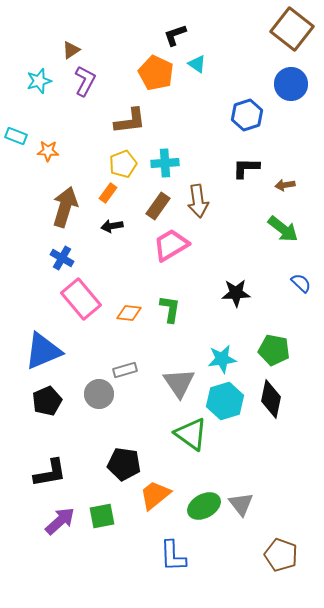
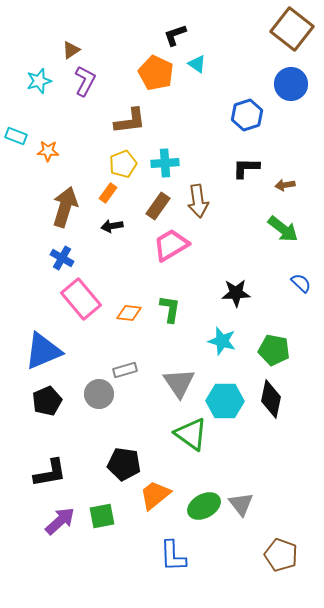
cyan star at (222, 359): moved 18 px up; rotated 24 degrees clockwise
cyan hexagon at (225, 401): rotated 18 degrees clockwise
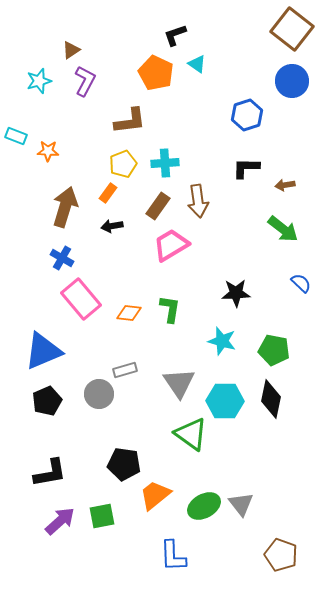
blue circle at (291, 84): moved 1 px right, 3 px up
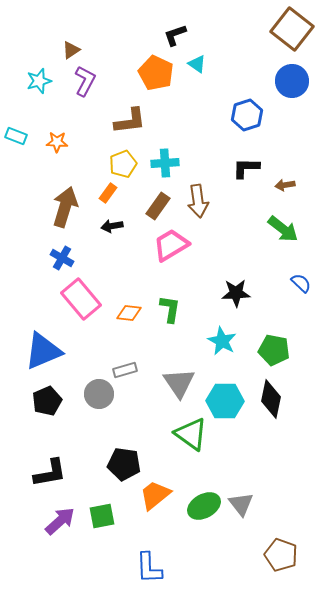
orange star at (48, 151): moved 9 px right, 9 px up
cyan star at (222, 341): rotated 12 degrees clockwise
blue L-shape at (173, 556): moved 24 px left, 12 px down
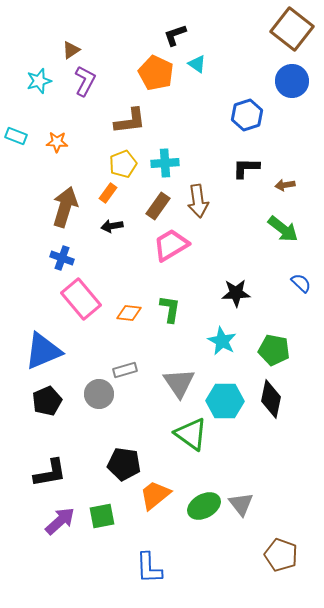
blue cross at (62, 258): rotated 10 degrees counterclockwise
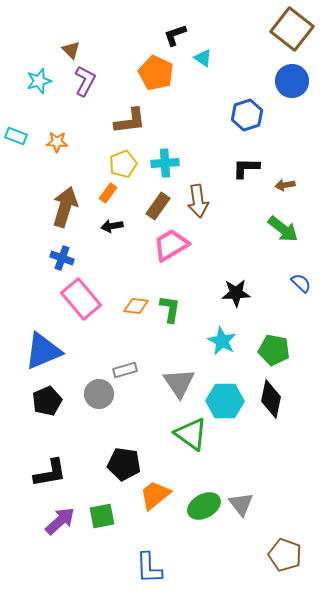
brown triangle at (71, 50): rotated 42 degrees counterclockwise
cyan triangle at (197, 64): moved 6 px right, 6 px up
orange diamond at (129, 313): moved 7 px right, 7 px up
brown pentagon at (281, 555): moved 4 px right
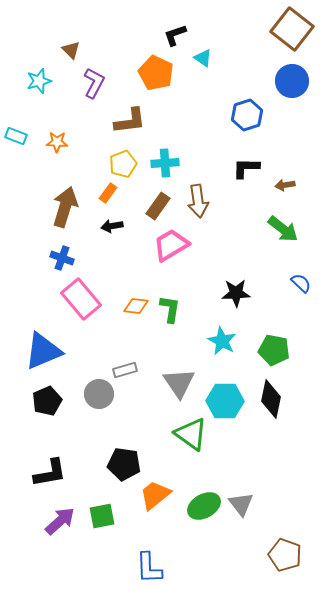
purple L-shape at (85, 81): moved 9 px right, 2 px down
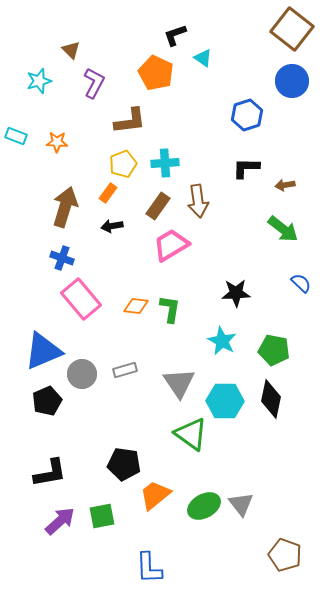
gray circle at (99, 394): moved 17 px left, 20 px up
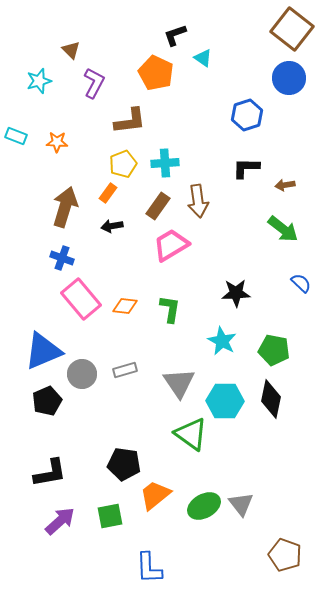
blue circle at (292, 81): moved 3 px left, 3 px up
orange diamond at (136, 306): moved 11 px left
green square at (102, 516): moved 8 px right
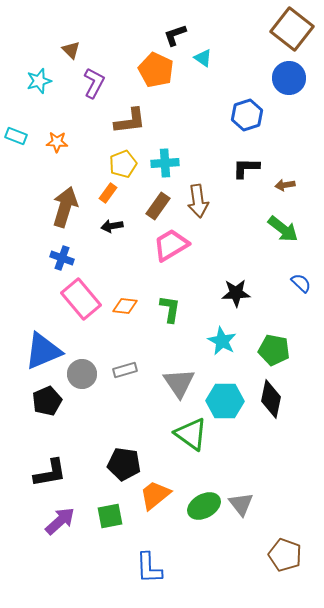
orange pentagon at (156, 73): moved 3 px up
